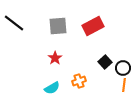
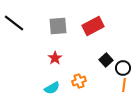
black square: moved 1 px right, 2 px up
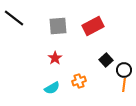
black line: moved 5 px up
black circle: moved 1 px right, 2 px down
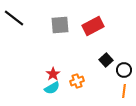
gray square: moved 2 px right, 1 px up
red star: moved 2 px left, 16 px down
orange cross: moved 2 px left
orange line: moved 6 px down
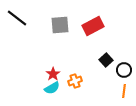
black line: moved 3 px right
orange cross: moved 2 px left
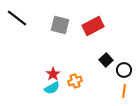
gray square: rotated 18 degrees clockwise
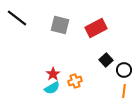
red rectangle: moved 3 px right, 2 px down
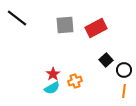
gray square: moved 5 px right; rotated 18 degrees counterclockwise
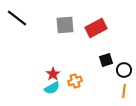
black square: rotated 24 degrees clockwise
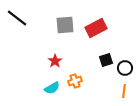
black circle: moved 1 px right, 2 px up
red star: moved 2 px right, 13 px up
